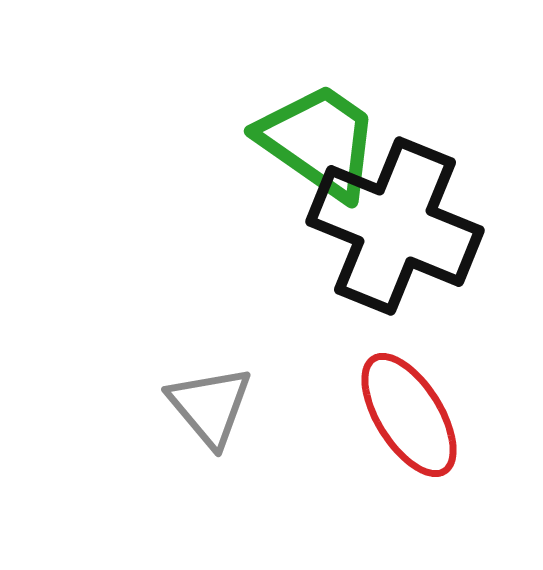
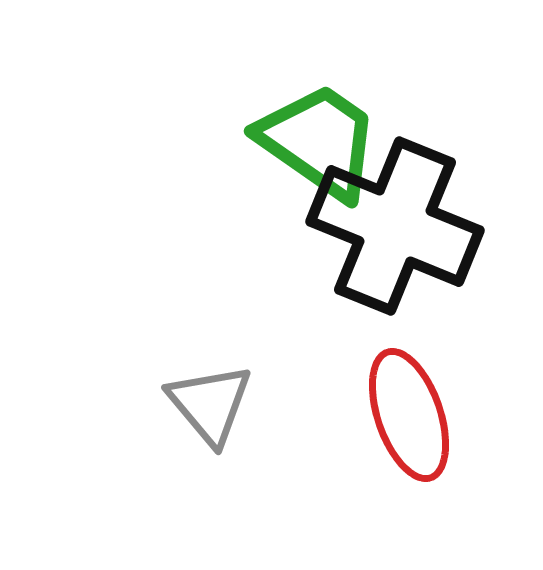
gray triangle: moved 2 px up
red ellipse: rotated 13 degrees clockwise
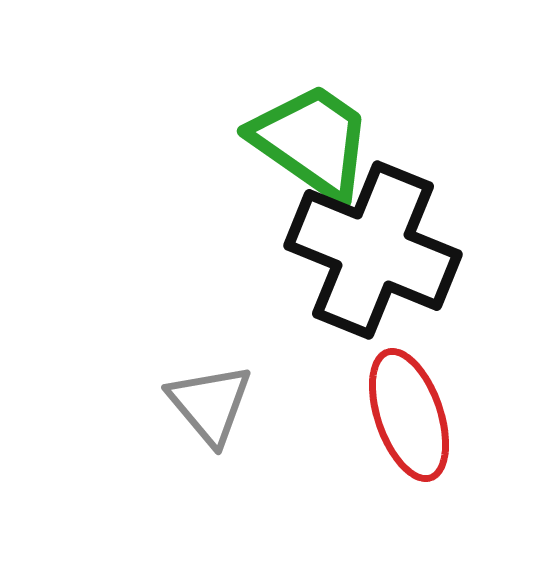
green trapezoid: moved 7 px left
black cross: moved 22 px left, 24 px down
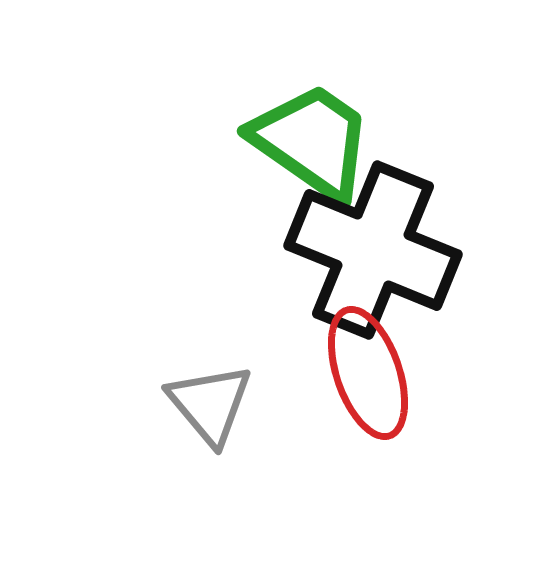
red ellipse: moved 41 px left, 42 px up
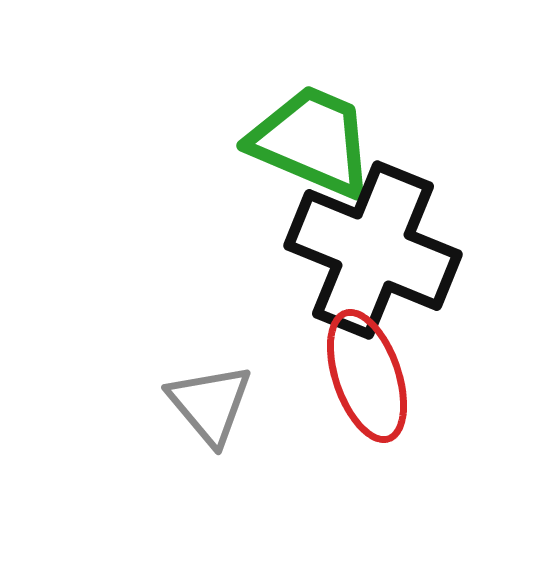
green trapezoid: rotated 12 degrees counterclockwise
red ellipse: moved 1 px left, 3 px down
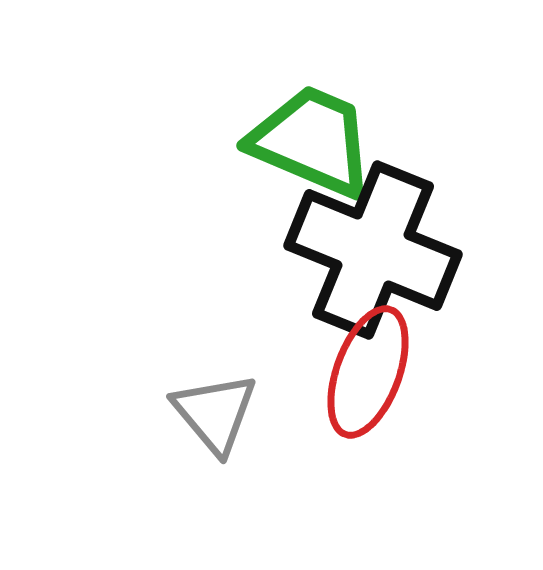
red ellipse: moved 1 px right, 4 px up; rotated 39 degrees clockwise
gray triangle: moved 5 px right, 9 px down
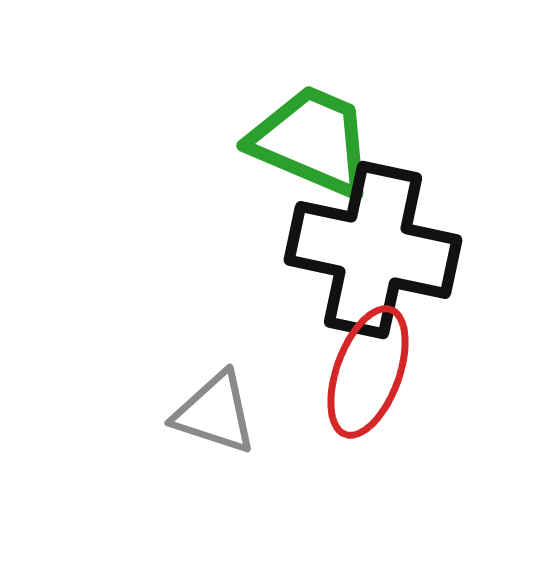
black cross: rotated 10 degrees counterclockwise
gray triangle: rotated 32 degrees counterclockwise
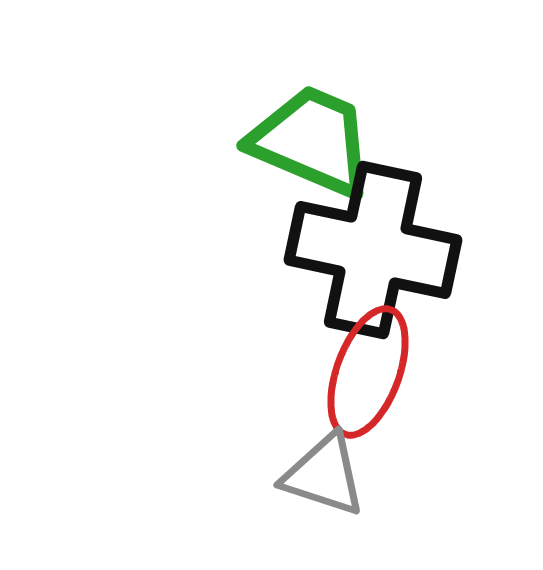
gray triangle: moved 109 px right, 62 px down
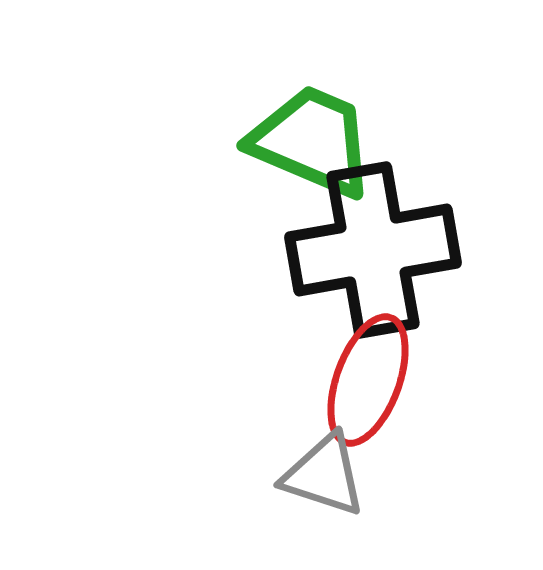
black cross: rotated 22 degrees counterclockwise
red ellipse: moved 8 px down
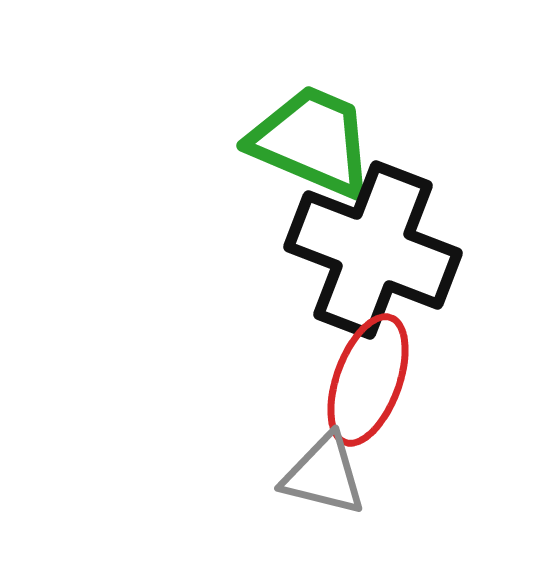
black cross: rotated 31 degrees clockwise
gray triangle: rotated 4 degrees counterclockwise
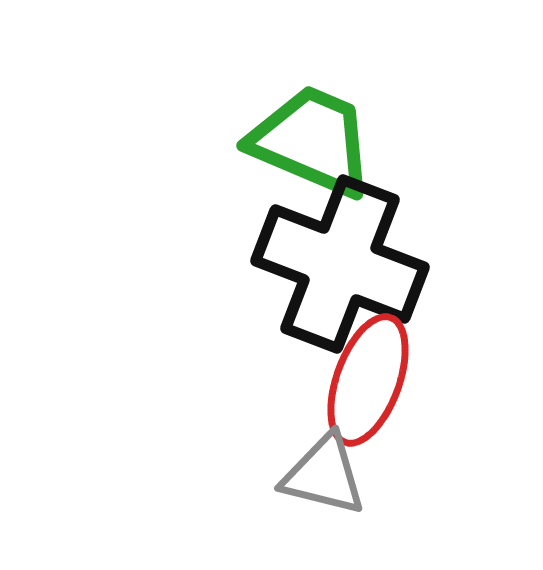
black cross: moved 33 px left, 14 px down
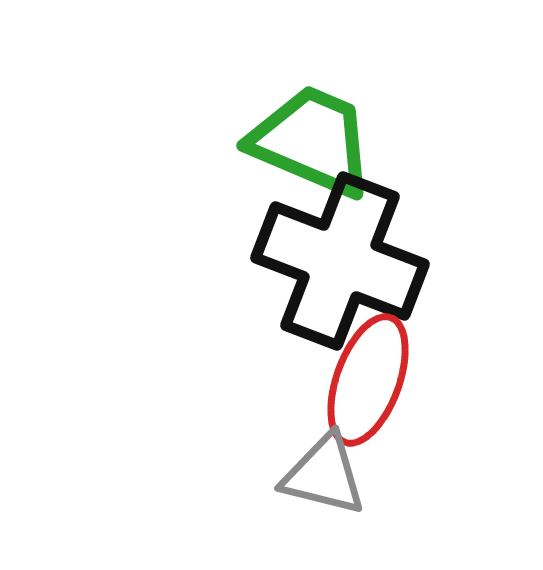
black cross: moved 3 px up
